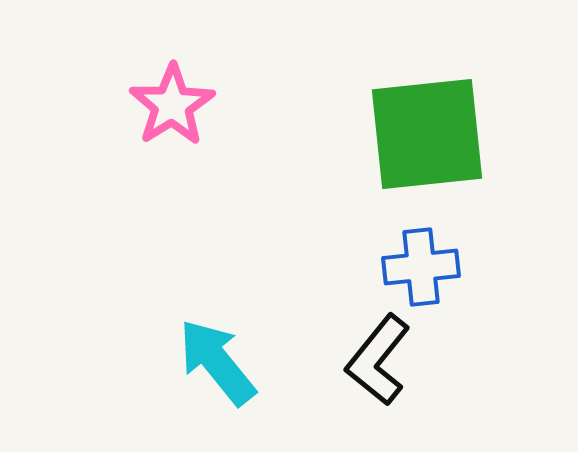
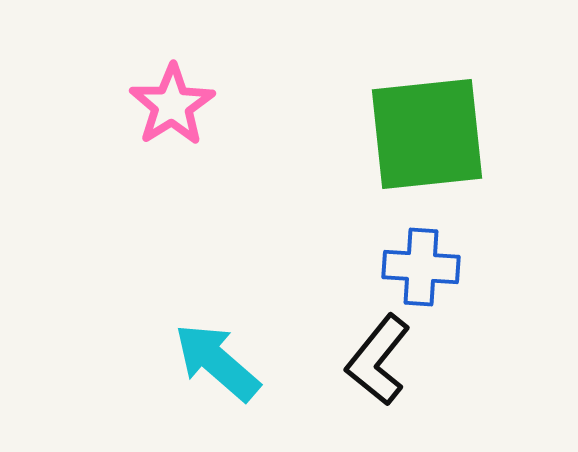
blue cross: rotated 10 degrees clockwise
cyan arrow: rotated 10 degrees counterclockwise
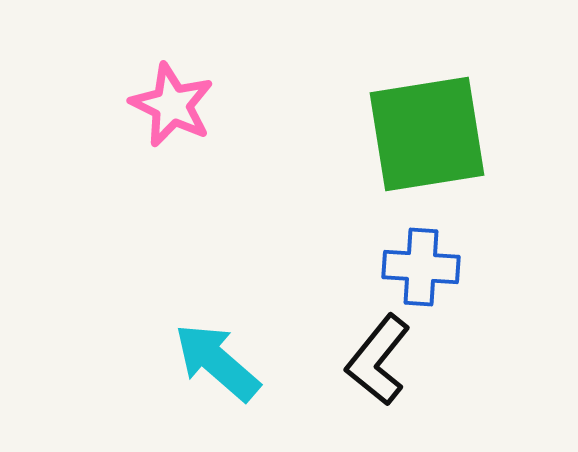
pink star: rotated 14 degrees counterclockwise
green square: rotated 3 degrees counterclockwise
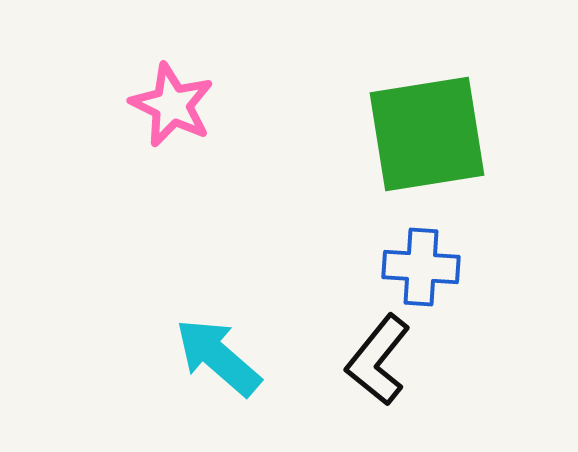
cyan arrow: moved 1 px right, 5 px up
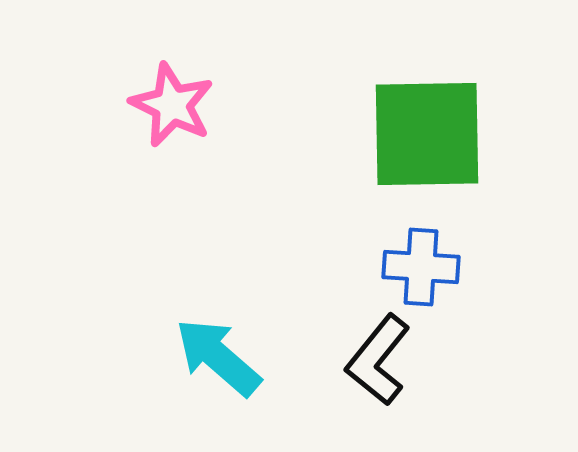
green square: rotated 8 degrees clockwise
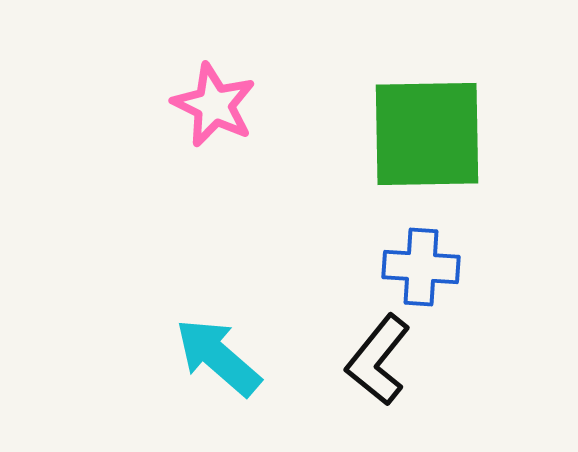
pink star: moved 42 px right
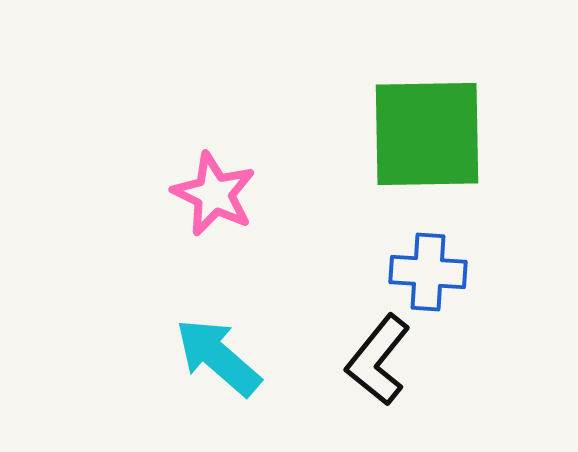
pink star: moved 89 px down
blue cross: moved 7 px right, 5 px down
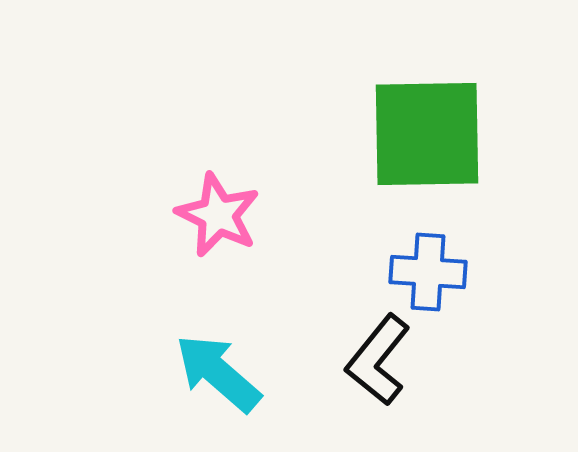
pink star: moved 4 px right, 21 px down
cyan arrow: moved 16 px down
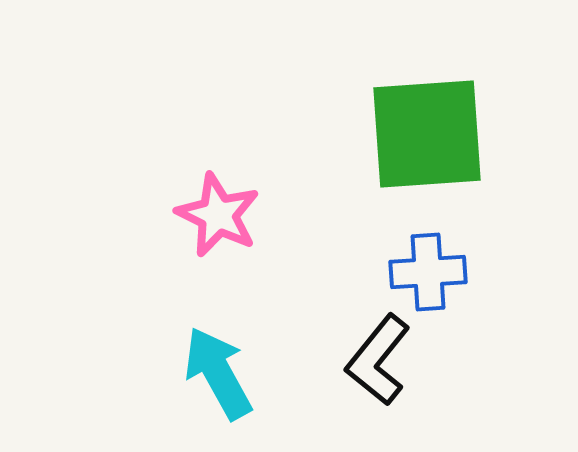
green square: rotated 3 degrees counterclockwise
blue cross: rotated 8 degrees counterclockwise
cyan arrow: rotated 20 degrees clockwise
